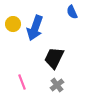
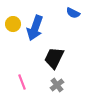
blue semicircle: moved 1 px right, 1 px down; rotated 40 degrees counterclockwise
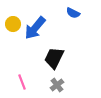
blue arrow: rotated 20 degrees clockwise
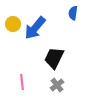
blue semicircle: rotated 72 degrees clockwise
pink line: rotated 14 degrees clockwise
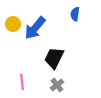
blue semicircle: moved 2 px right, 1 px down
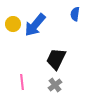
blue arrow: moved 3 px up
black trapezoid: moved 2 px right, 1 px down
gray cross: moved 2 px left
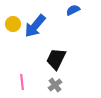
blue semicircle: moved 2 px left, 4 px up; rotated 56 degrees clockwise
blue arrow: moved 1 px down
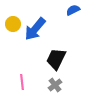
blue arrow: moved 3 px down
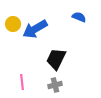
blue semicircle: moved 6 px right, 7 px down; rotated 48 degrees clockwise
blue arrow: rotated 20 degrees clockwise
gray cross: rotated 24 degrees clockwise
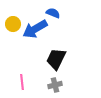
blue semicircle: moved 26 px left, 4 px up
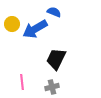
blue semicircle: moved 1 px right, 1 px up
yellow circle: moved 1 px left
gray cross: moved 3 px left, 2 px down
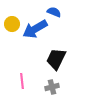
pink line: moved 1 px up
